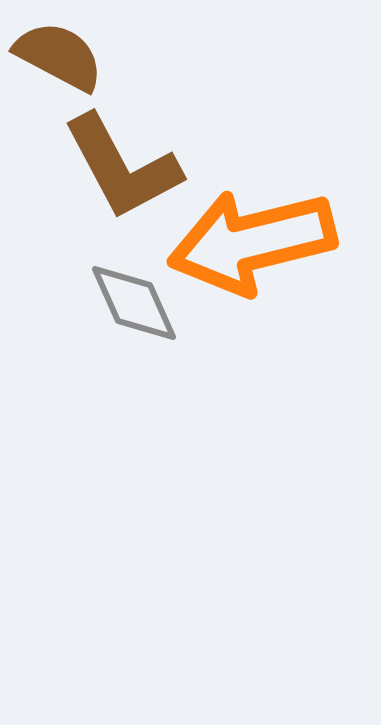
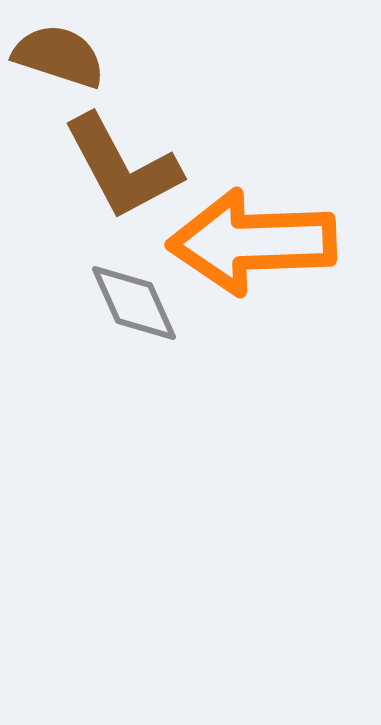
brown semicircle: rotated 10 degrees counterclockwise
orange arrow: rotated 12 degrees clockwise
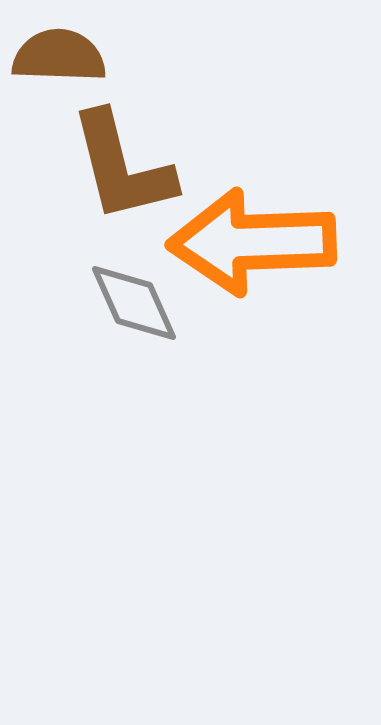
brown semicircle: rotated 16 degrees counterclockwise
brown L-shape: rotated 14 degrees clockwise
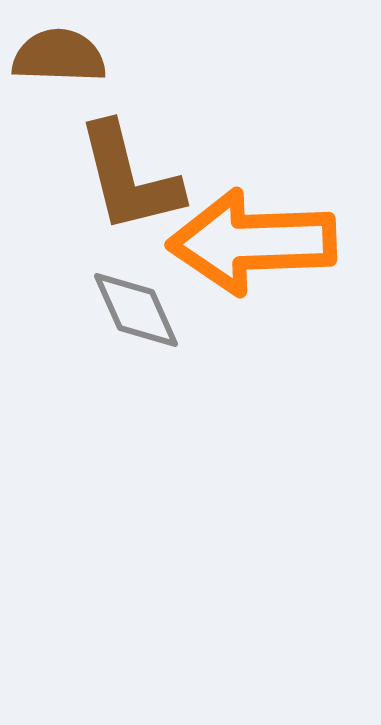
brown L-shape: moved 7 px right, 11 px down
gray diamond: moved 2 px right, 7 px down
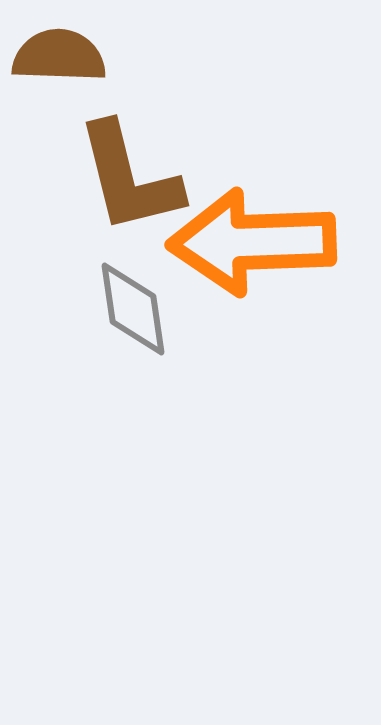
gray diamond: moved 3 px left, 1 px up; rotated 16 degrees clockwise
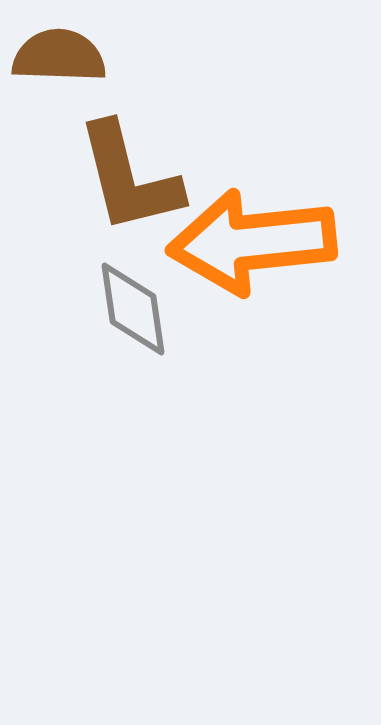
orange arrow: rotated 4 degrees counterclockwise
